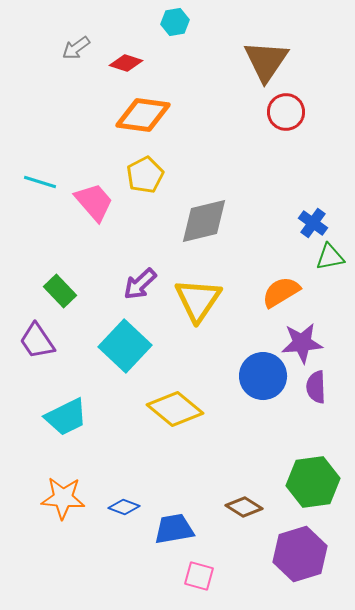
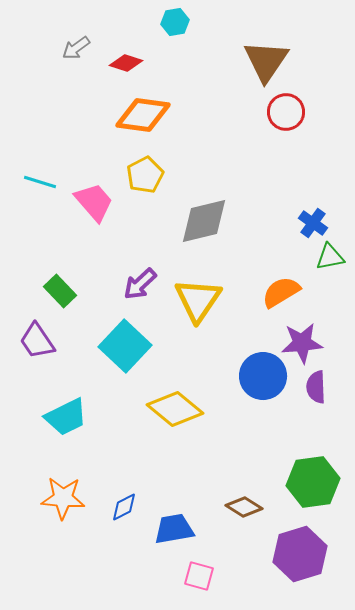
blue diamond: rotated 48 degrees counterclockwise
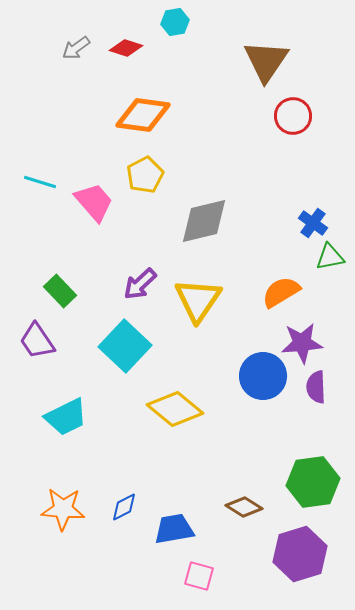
red diamond: moved 15 px up
red circle: moved 7 px right, 4 px down
orange star: moved 11 px down
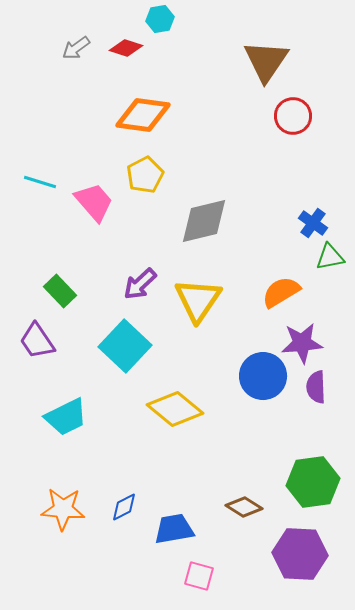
cyan hexagon: moved 15 px left, 3 px up
purple hexagon: rotated 20 degrees clockwise
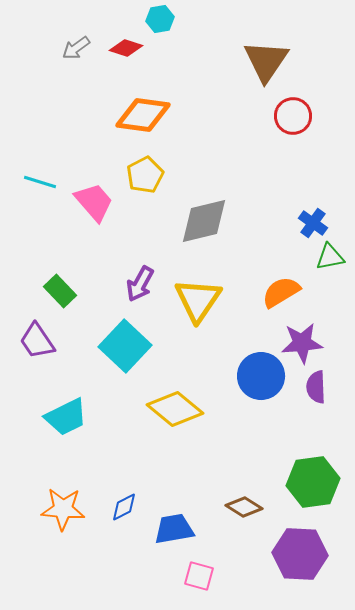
purple arrow: rotated 18 degrees counterclockwise
blue circle: moved 2 px left
